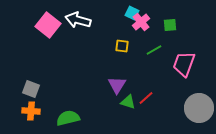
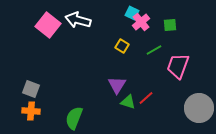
yellow square: rotated 24 degrees clockwise
pink trapezoid: moved 6 px left, 2 px down
green semicircle: moved 6 px right; rotated 55 degrees counterclockwise
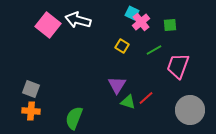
gray circle: moved 9 px left, 2 px down
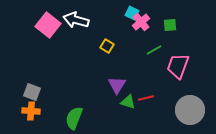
white arrow: moved 2 px left
yellow square: moved 15 px left
gray square: moved 1 px right, 3 px down
red line: rotated 28 degrees clockwise
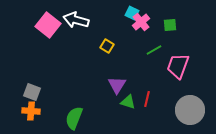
red line: moved 1 px right, 1 px down; rotated 63 degrees counterclockwise
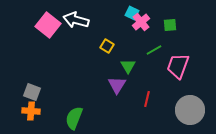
green triangle: moved 36 px up; rotated 42 degrees clockwise
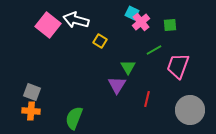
yellow square: moved 7 px left, 5 px up
green triangle: moved 1 px down
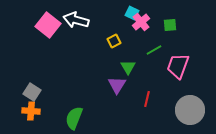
yellow square: moved 14 px right; rotated 32 degrees clockwise
gray square: rotated 12 degrees clockwise
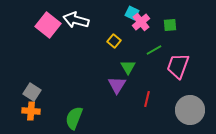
yellow square: rotated 24 degrees counterclockwise
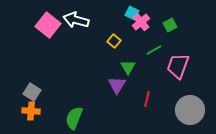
green square: rotated 24 degrees counterclockwise
